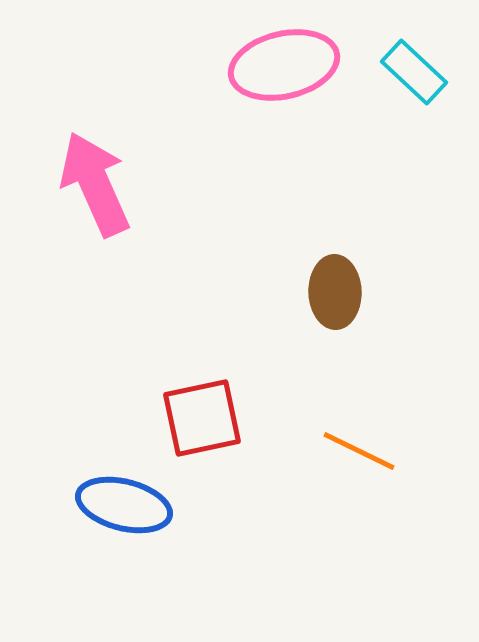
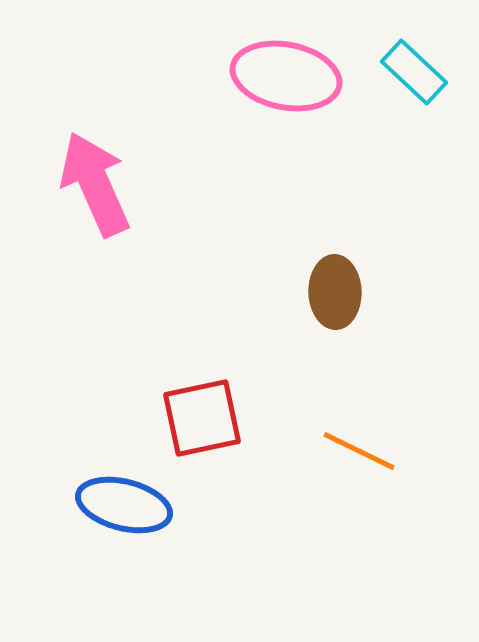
pink ellipse: moved 2 px right, 11 px down; rotated 24 degrees clockwise
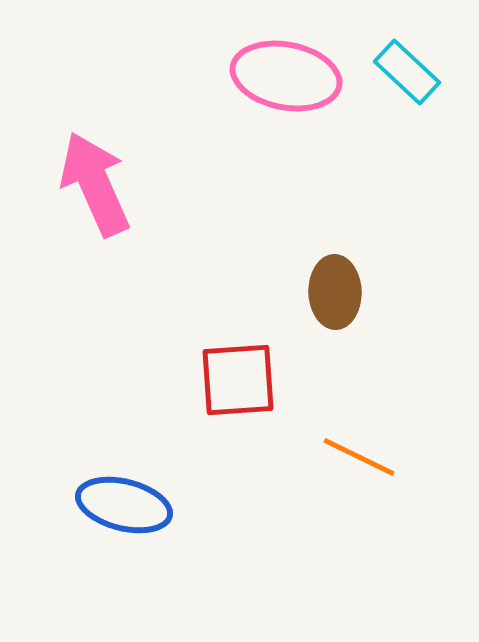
cyan rectangle: moved 7 px left
red square: moved 36 px right, 38 px up; rotated 8 degrees clockwise
orange line: moved 6 px down
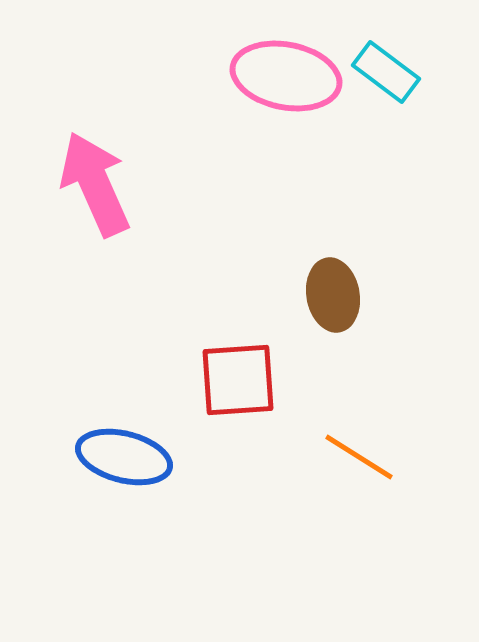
cyan rectangle: moved 21 px left; rotated 6 degrees counterclockwise
brown ellipse: moved 2 px left, 3 px down; rotated 8 degrees counterclockwise
orange line: rotated 6 degrees clockwise
blue ellipse: moved 48 px up
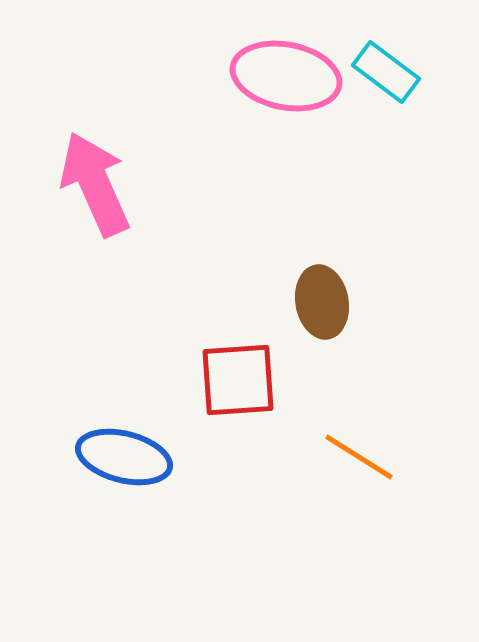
brown ellipse: moved 11 px left, 7 px down
